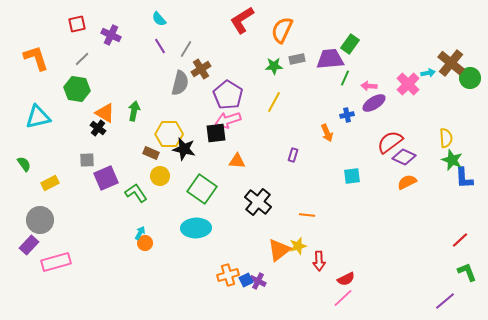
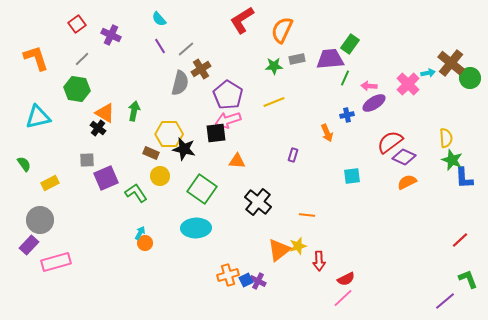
red square at (77, 24): rotated 24 degrees counterclockwise
gray line at (186, 49): rotated 18 degrees clockwise
yellow line at (274, 102): rotated 40 degrees clockwise
green L-shape at (467, 272): moved 1 px right, 7 px down
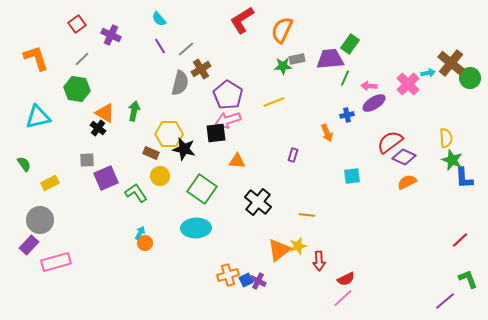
green star at (274, 66): moved 9 px right
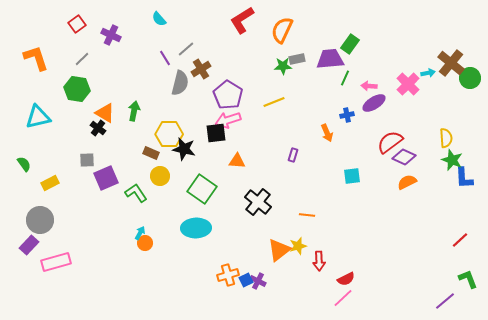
purple line at (160, 46): moved 5 px right, 12 px down
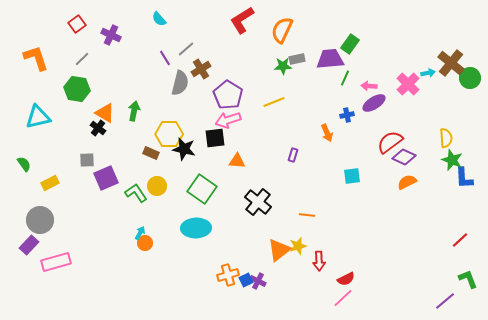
black square at (216, 133): moved 1 px left, 5 px down
yellow circle at (160, 176): moved 3 px left, 10 px down
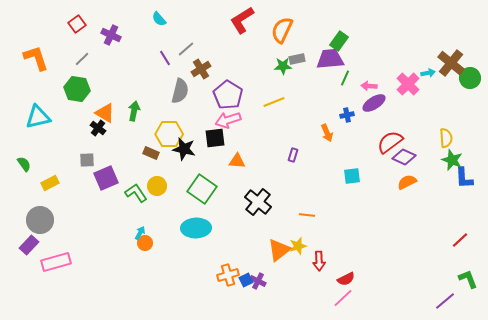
green rectangle at (350, 44): moved 11 px left, 3 px up
gray semicircle at (180, 83): moved 8 px down
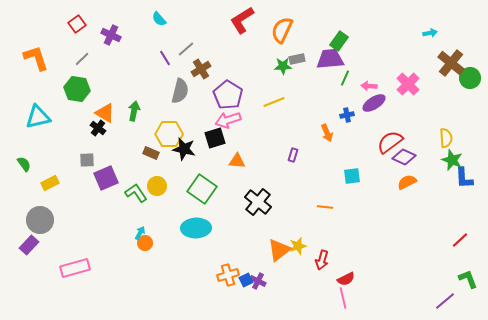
cyan arrow at (428, 73): moved 2 px right, 40 px up
black square at (215, 138): rotated 10 degrees counterclockwise
orange line at (307, 215): moved 18 px right, 8 px up
red arrow at (319, 261): moved 3 px right, 1 px up; rotated 18 degrees clockwise
pink rectangle at (56, 262): moved 19 px right, 6 px down
pink line at (343, 298): rotated 60 degrees counterclockwise
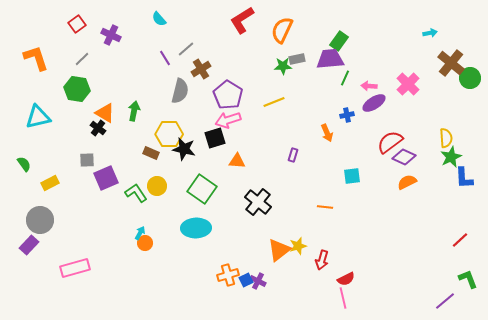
green star at (452, 160): moved 1 px left, 3 px up; rotated 25 degrees clockwise
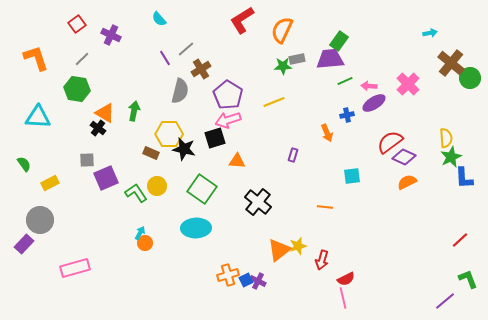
green line at (345, 78): moved 3 px down; rotated 42 degrees clockwise
cyan triangle at (38, 117): rotated 16 degrees clockwise
purple rectangle at (29, 245): moved 5 px left, 1 px up
